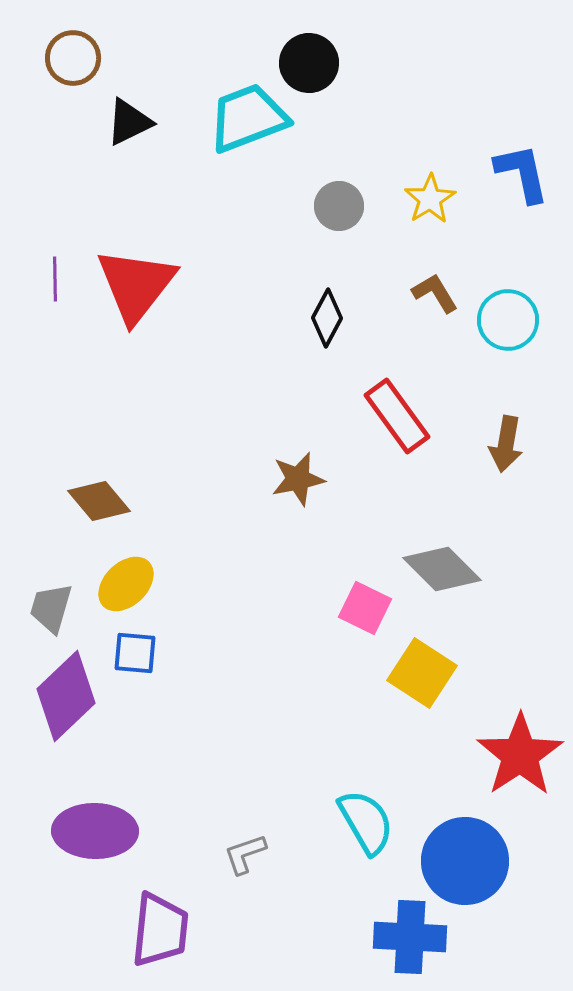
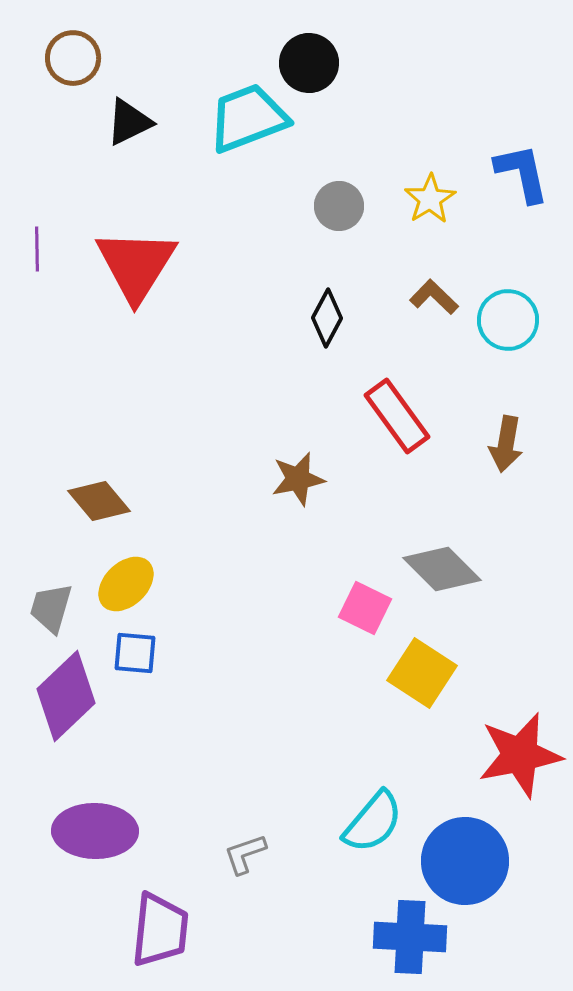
purple line: moved 18 px left, 30 px up
red triangle: moved 20 px up; rotated 6 degrees counterclockwise
brown L-shape: moved 1 px left, 4 px down; rotated 15 degrees counterclockwise
red star: rotated 22 degrees clockwise
cyan semicircle: moved 7 px right; rotated 70 degrees clockwise
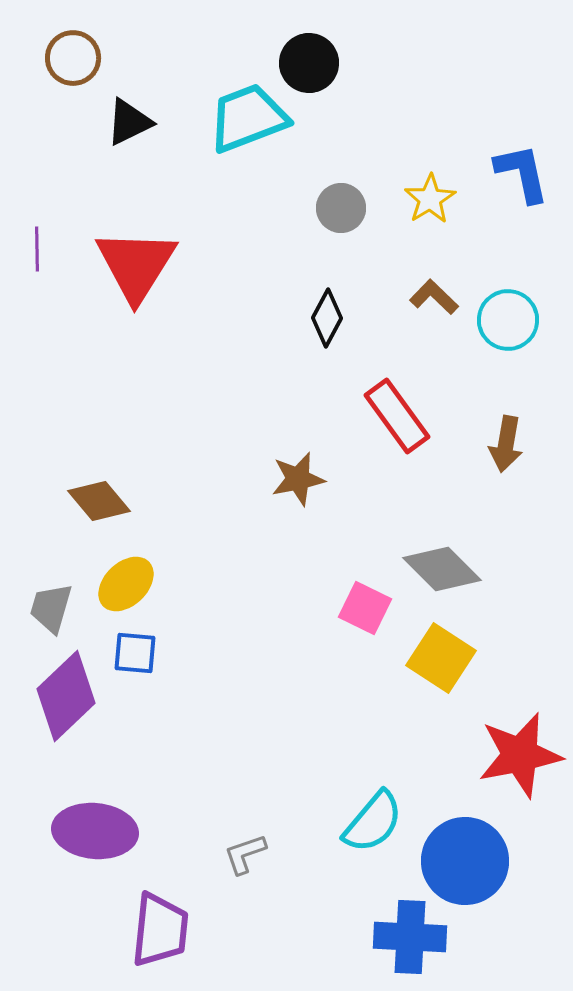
gray circle: moved 2 px right, 2 px down
yellow square: moved 19 px right, 15 px up
purple ellipse: rotated 4 degrees clockwise
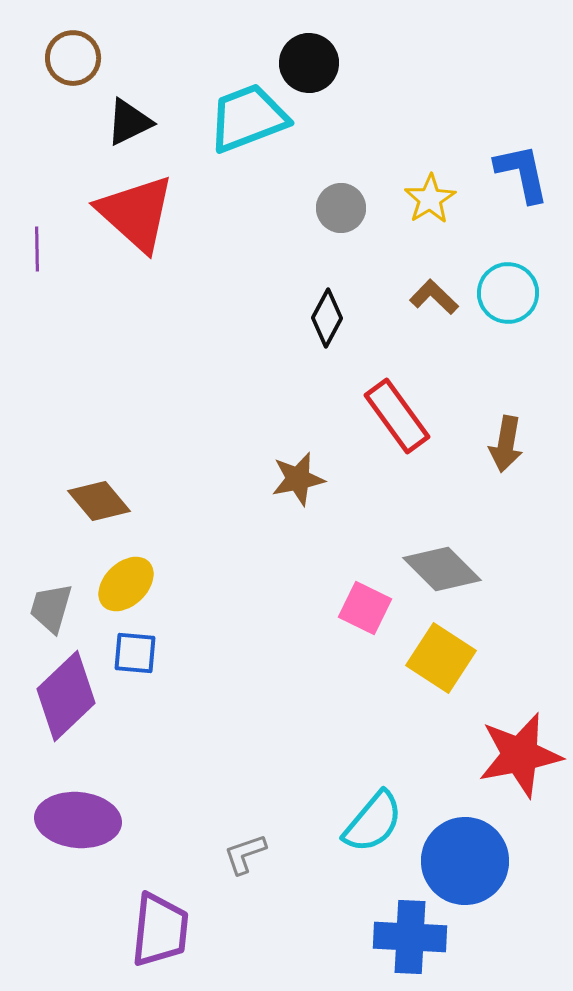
red triangle: moved 52 px up; rotated 20 degrees counterclockwise
cyan circle: moved 27 px up
purple ellipse: moved 17 px left, 11 px up
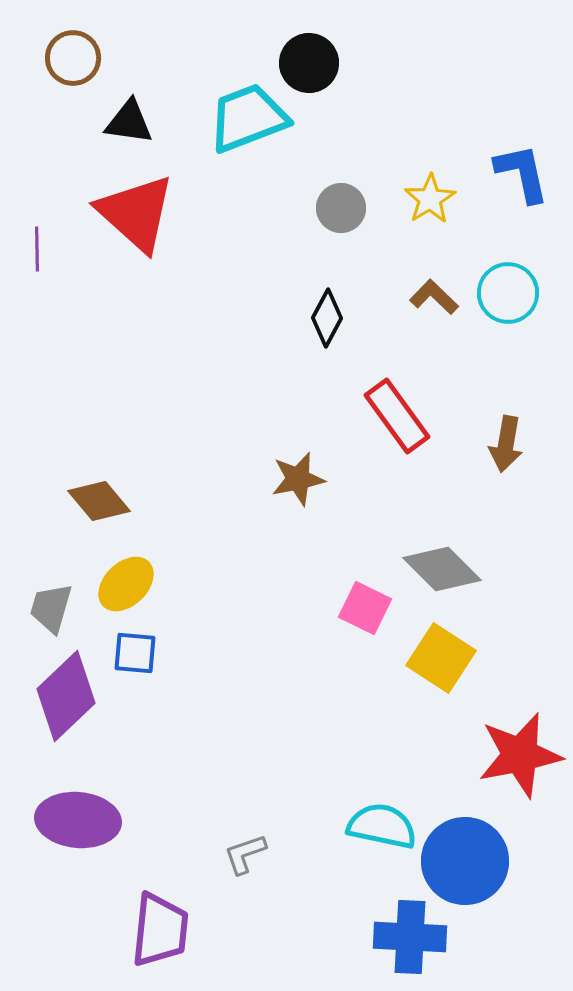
black triangle: rotated 34 degrees clockwise
cyan semicircle: moved 9 px right, 4 px down; rotated 118 degrees counterclockwise
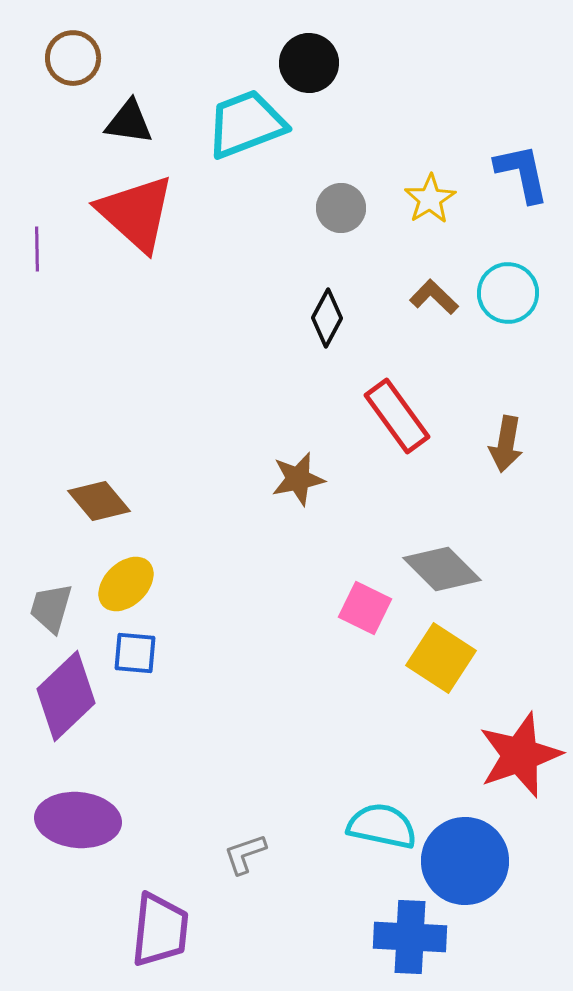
cyan trapezoid: moved 2 px left, 6 px down
red star: rotated 8 degrees counterclockwise
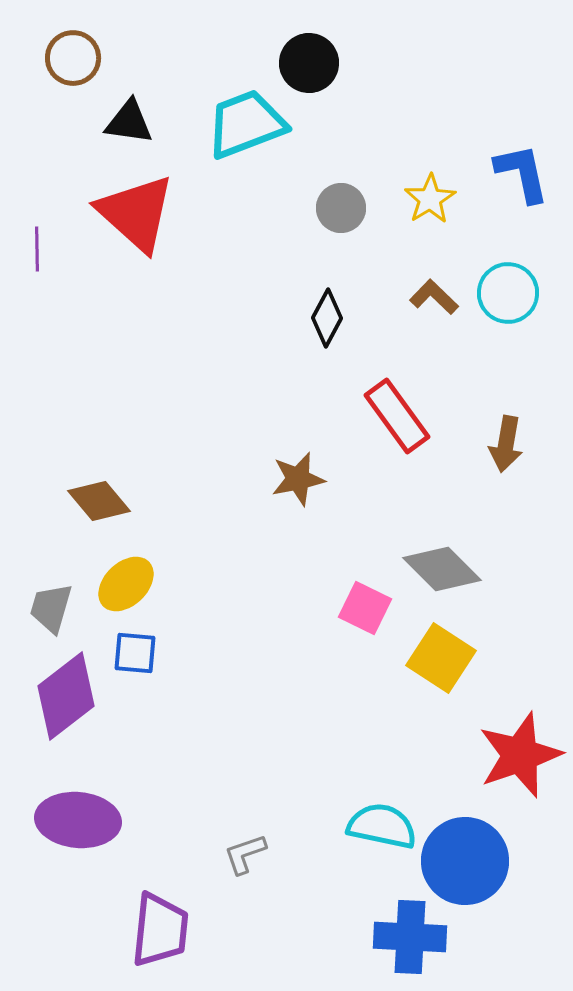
purple diamond: rotated 6 degrees clockwise
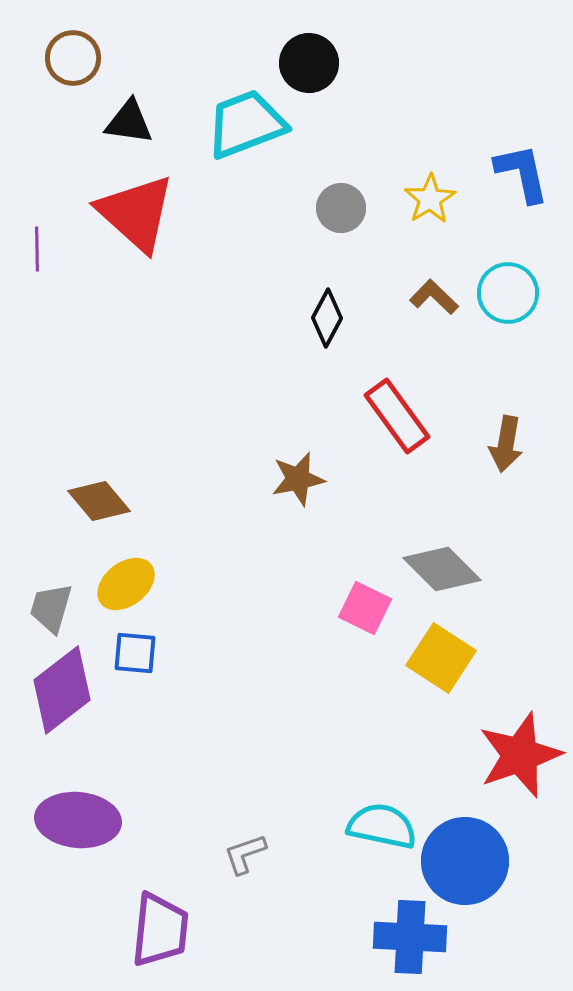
yellow ellipse: rotated 6 degrees clockwise
purple diamond: moved 4 px left, 6 px up
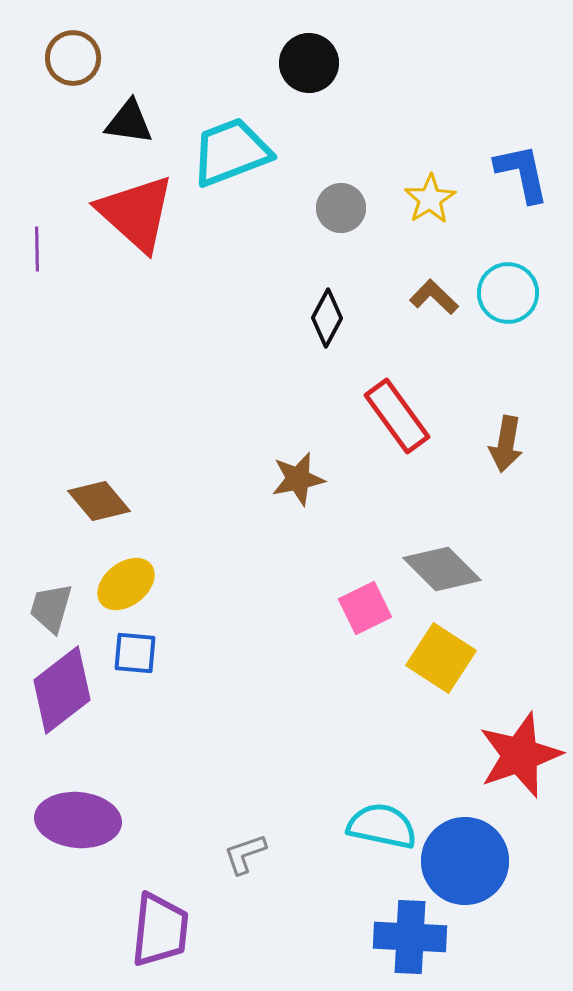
cyan trapezoid: moved 15 px left, 28 px down
pink square: rotated 38 degrees clockwise
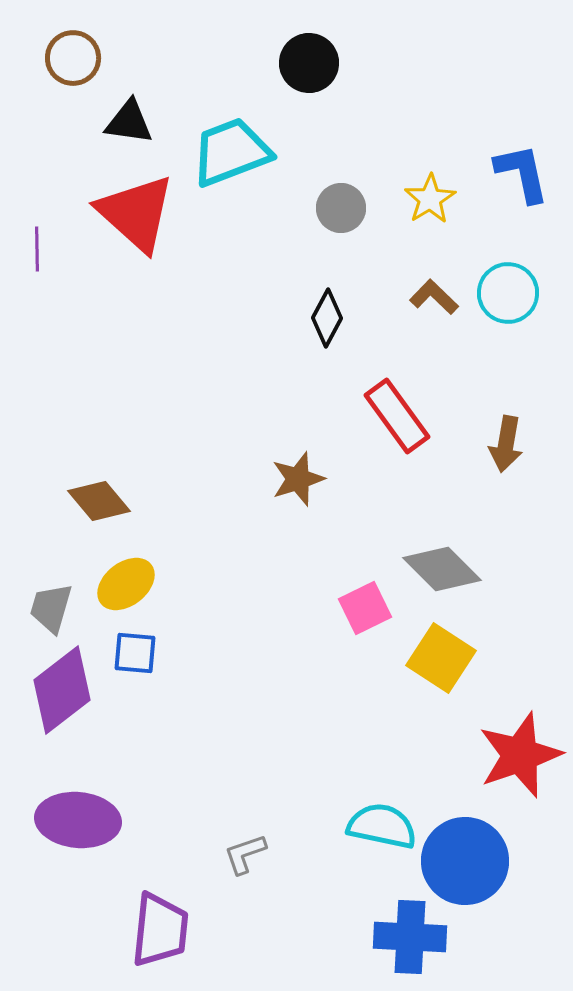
brown star: rotated 6 degrees counterclockwise
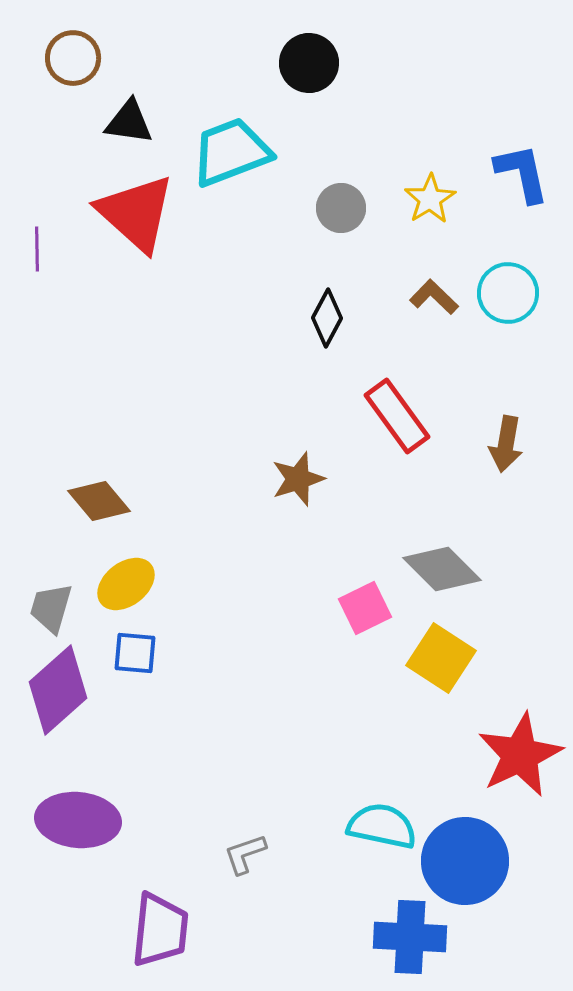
purple diamond: moved 4 px left; rotated 4 degrees counterclockwise
red star: rotated 6 degrees counterclockwise
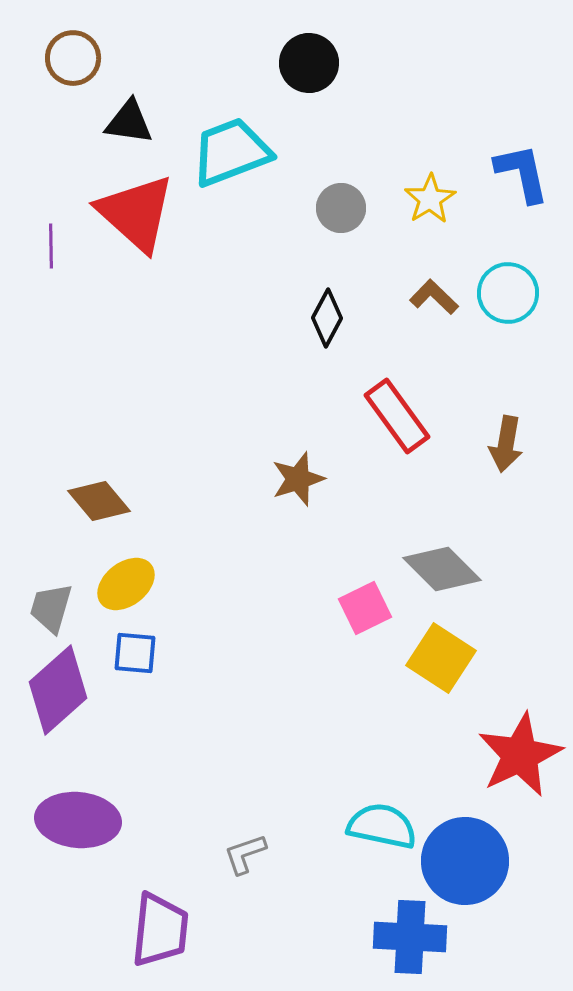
purple line: moved 14 px right, 3 px up
